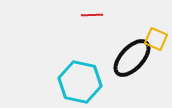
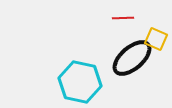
red line: moved 31 px right, 3 px down
black ellipse: rotated 6 degrees clockwise
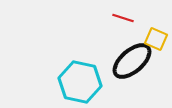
red line: rotated 20 degrees clockwise
black ellipse: moved 3 px down
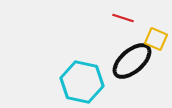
cyan hexagon: moved 2 px right
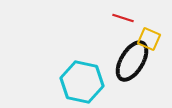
yellow square: moved 7 px left
black ellipse: rotated 18 degrees counterclockwise
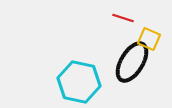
black ellipse: moved 1 px down
cyan hexagon: moved 3 px left
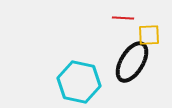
red line: rotated 15 degrees counterclockwise
yellow square: moved 4 px up; rotated 25 degrees counterclockwise
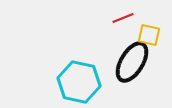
red line: rotated 25 degrees counterclockwise
yellow square: rotated 15 degrees clockwise
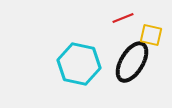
yellow square: moved 2 px right
cyan hexagon: moved 18 px up
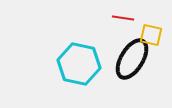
red line: rotated 30 degrees clockwise
black ellipse: moved 3 px up
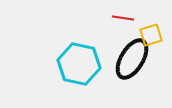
yellow square: rotated 30 degrees counterclockwise
